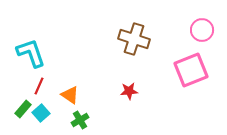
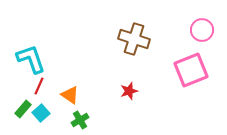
cyan L-shape: moved 6 px down
red star: rotated 12 degrees counterclockwise
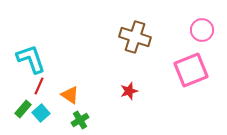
brown cross: moved 1 px right, 2 px up
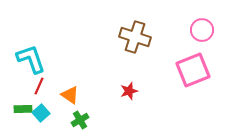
pink square: moved 2 px right
green rectangle: rotated 48 degrees clockwise
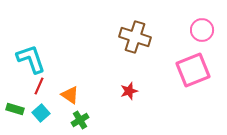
green rectangle: moved 8 px left; rotated 18 degrees clockwise
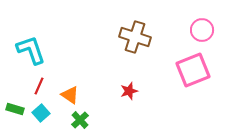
cyan L-shape: moved 9 px up
green cross: rotated 12 degrees counterclockwise
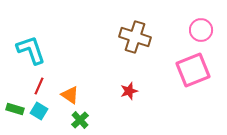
pink circle: moved 1 px left
cyan square: moved 2 px left, 2 px up; rotated 18 degrees counterclockwise
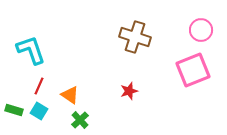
green rectangle: moved 1 px left, 1 px down
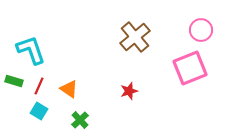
brown cross: rotated 32 degrees clockwise
pink square: moved 3 px left, 2 px up
orange triangle: moved 1 px left, 6 px up
green rectangle: moved 29 px up
